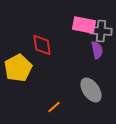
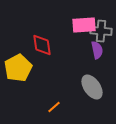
pink rectangle: rotated 15 degrees counterclockwise
gray ellipse: moved 1 px right, 3 px up
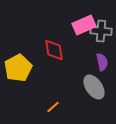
pink rectangle: rotated 20 degrees counterclockwise
red diamond: moved 12 px right, 5 px down
purple semicircle: moved 5 px right, 12 px down
gray ellipse: moved 2 px right
orange line: moved 1 px left
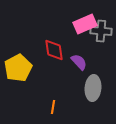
pink rectangle: moved 1 px right, 1 px up
purple semicircle: moved 23 px left; rotated 30 degrees counterclockwise
gray ellipse: moved 1 px left, 1 px down; rotated 40 degrees clockwise
orange line: rotated 40 degrees counterclockwise
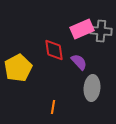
pink rectangle: moved 3 px left, 5 px down
gray ellipse: moved 1 px left
